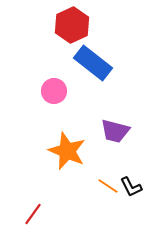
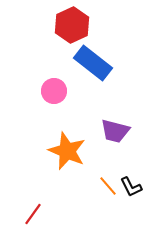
orange line: rotated 15 degrees clockwise
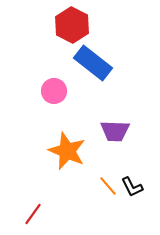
red hexagon: rotated 8 degrees counterclockwise
purple trapezoid: rotated 12 degrees counterclockwise
black L-shape: moved 1 px right
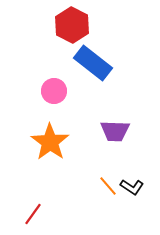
orange star: moved 17 px left, 9 px up; rotated 12 degrees clockwise
black L-shape: rotated 30 degrees counterclockwise
